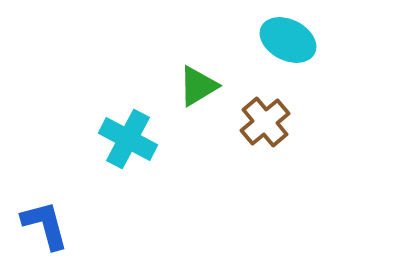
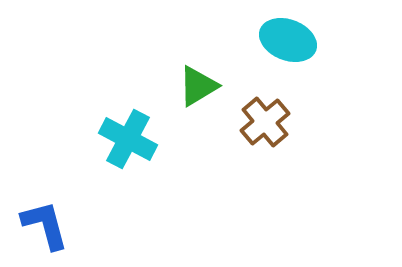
cyan ellipse: rotated 6 degrees counterclockwise
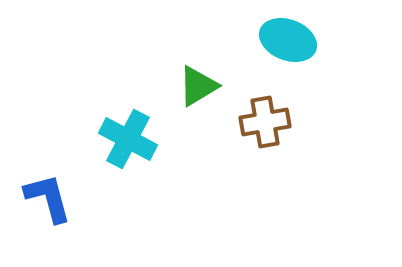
brown cross: rotated 30 degrees clockwise
blue L-shape: moved 3 px right, 27 px up
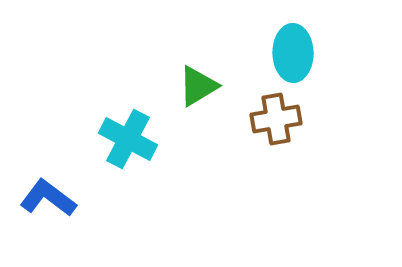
cyan ellipse: moved 5 px right, 13 px down; rotated 68 degrees clockwise
brown cross: moved 11 px right, 3 px up
blue L-shape: rotated 38 degrees counterclockwise
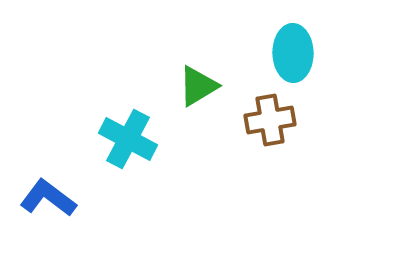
brown cross: moved 6 px left, 1 px down
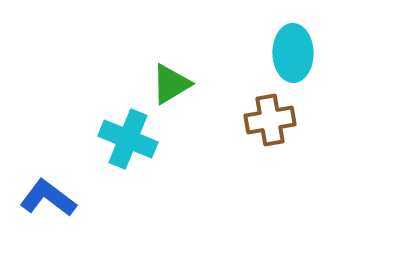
green triangle: moved 27 px left, 2 px up
cyan cross: rotated 6 degrees counterclockwise
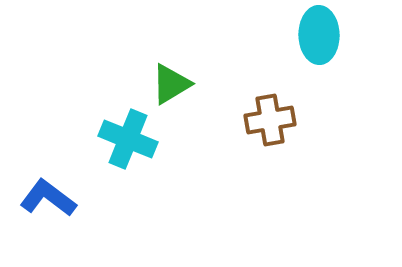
cyan ellipse: moved 26 px right, 18 px up
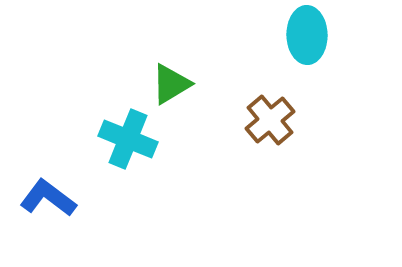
cyan ellipse: moved 12 px left
brown cross: rotated 30 degrees counterclockwise
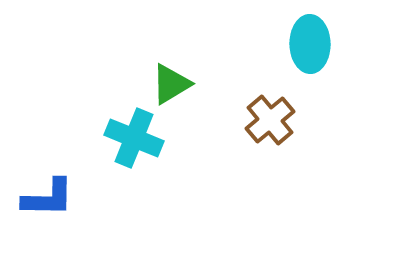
cyan ellipse: moved 3 px right, 9 px down
cyan cross: moved 6 px right, 1 px up
blue L-shape: rotated 144 degrees clockwise
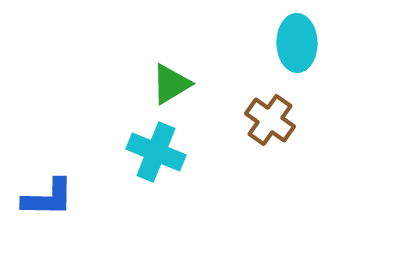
cyan ellipse: moved 13 px left, 1 px up
brown cross: rotated 15 degrees counterclockwise
cyan cross: moved 22 px right, 14 px down
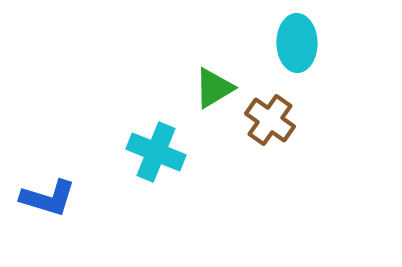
green triangle: moved 43 px right, 4 px down
blue L-shape: rotated 16 degrees clockwise
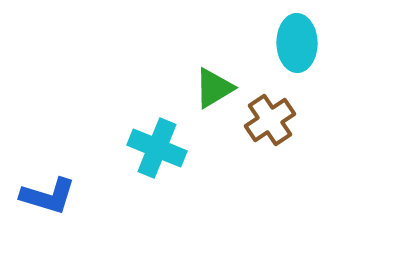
brown cross: rotated 21 degrees clockwise
cyan cross: moved 1 px right, 4 px up
blue L-shape: moved 2 px up
